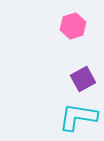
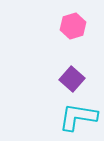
purple square: moved 11 px left; rotated 20 degrees counterclockwise
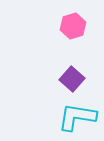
cyan L-shape: moved 1 px left
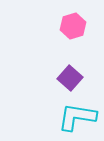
purple square: moved 2 px left, 1 px up
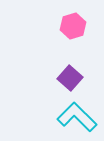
cyan L-shape: rotated 36 degrees clockwise
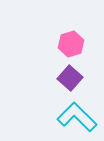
pink hexagon: moved 2 px left, 18 px down
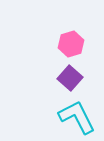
cyan L-shape: rotated 18 degrees clockwise
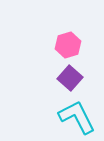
pink hexagon: moved 3 px left, 1 px down
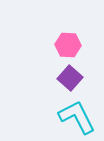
pink hexagon: rotated 20 degrees clockwise
